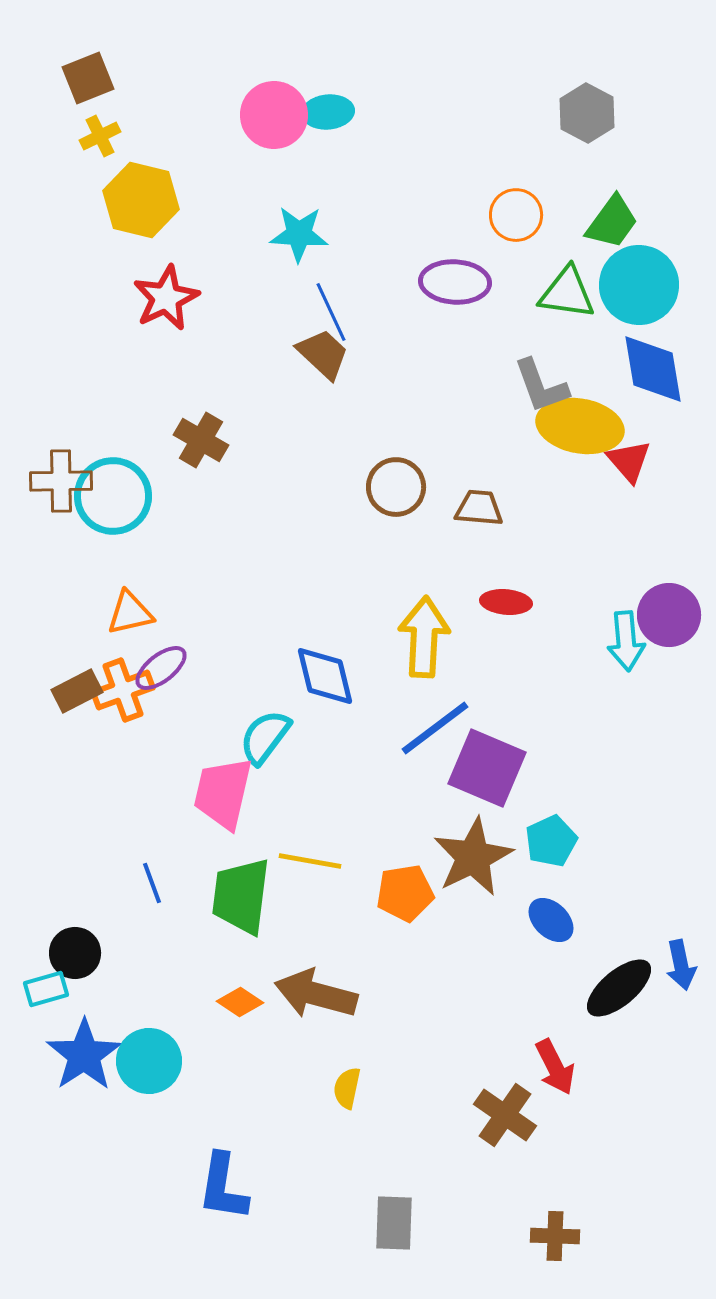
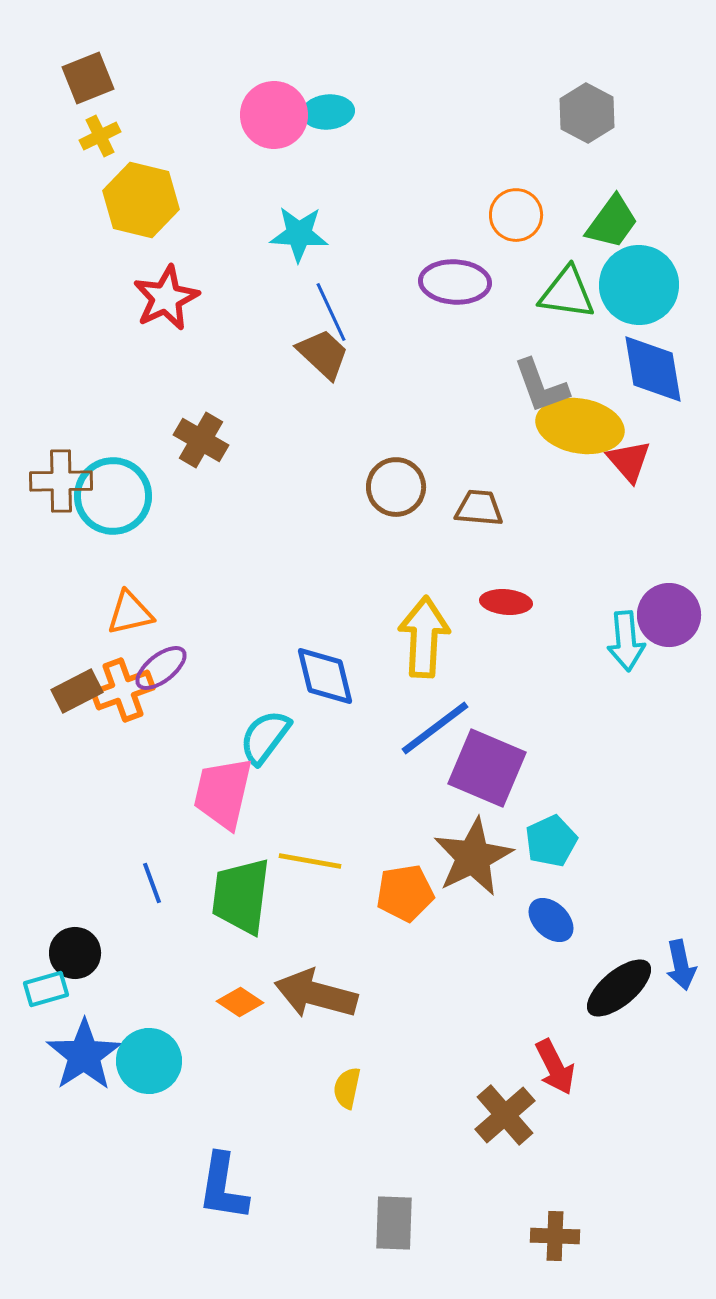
brown cross at (505, 1115): rotated 14 degrees clockwise
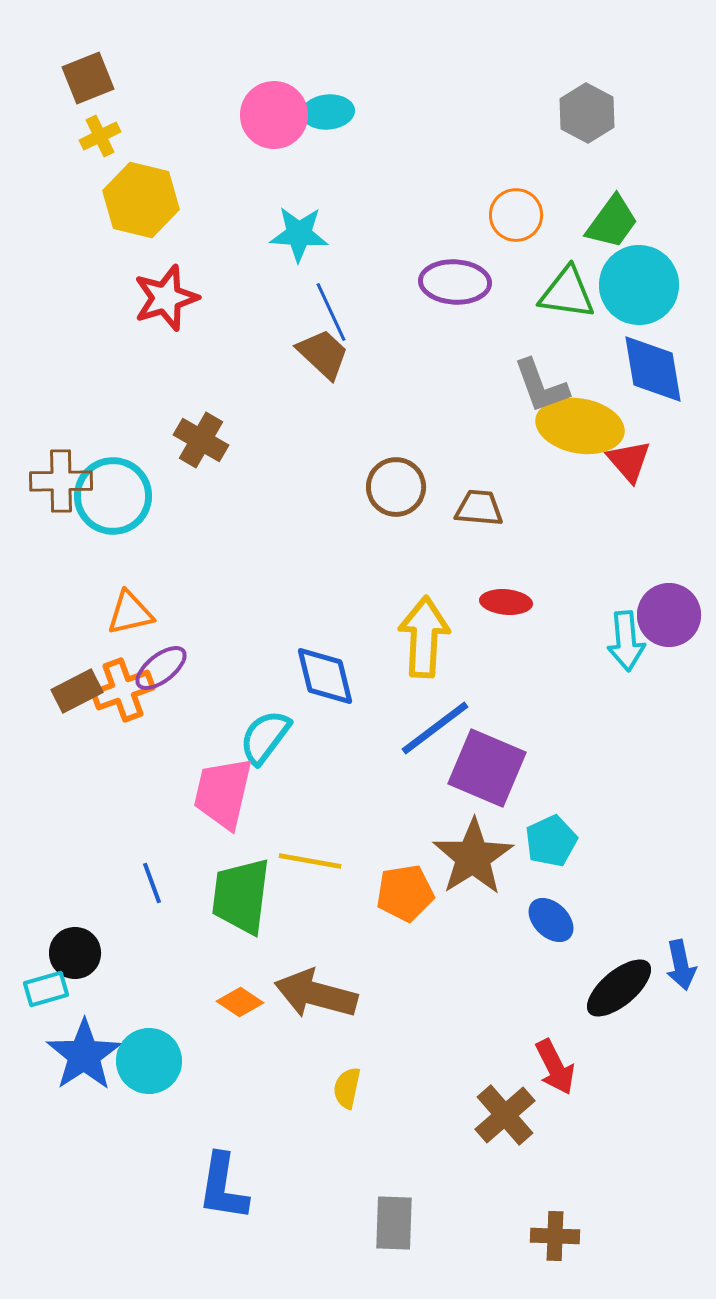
red star at (166, 298): rotated 8 degrees clockwise
brown star at (473, 857): rotated 6 degrees counterclockwise
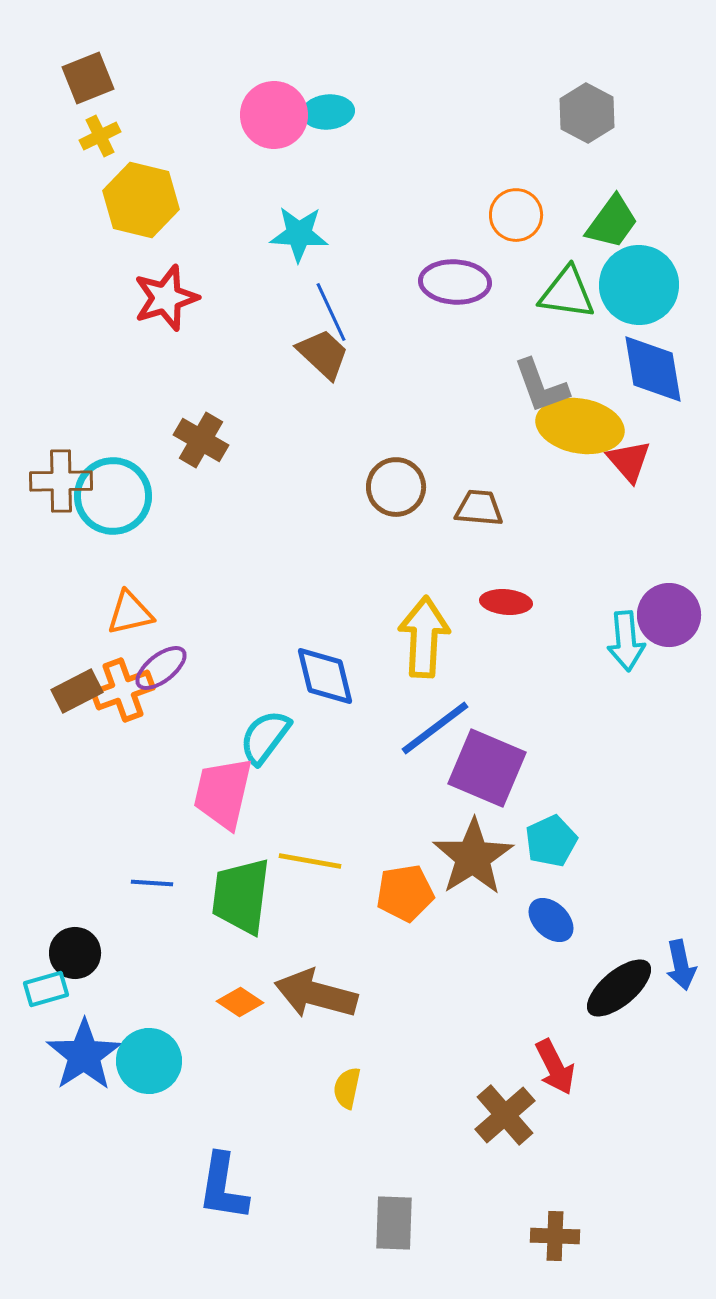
blue line at (152, 883): rotated 66 degrees counterclockwise
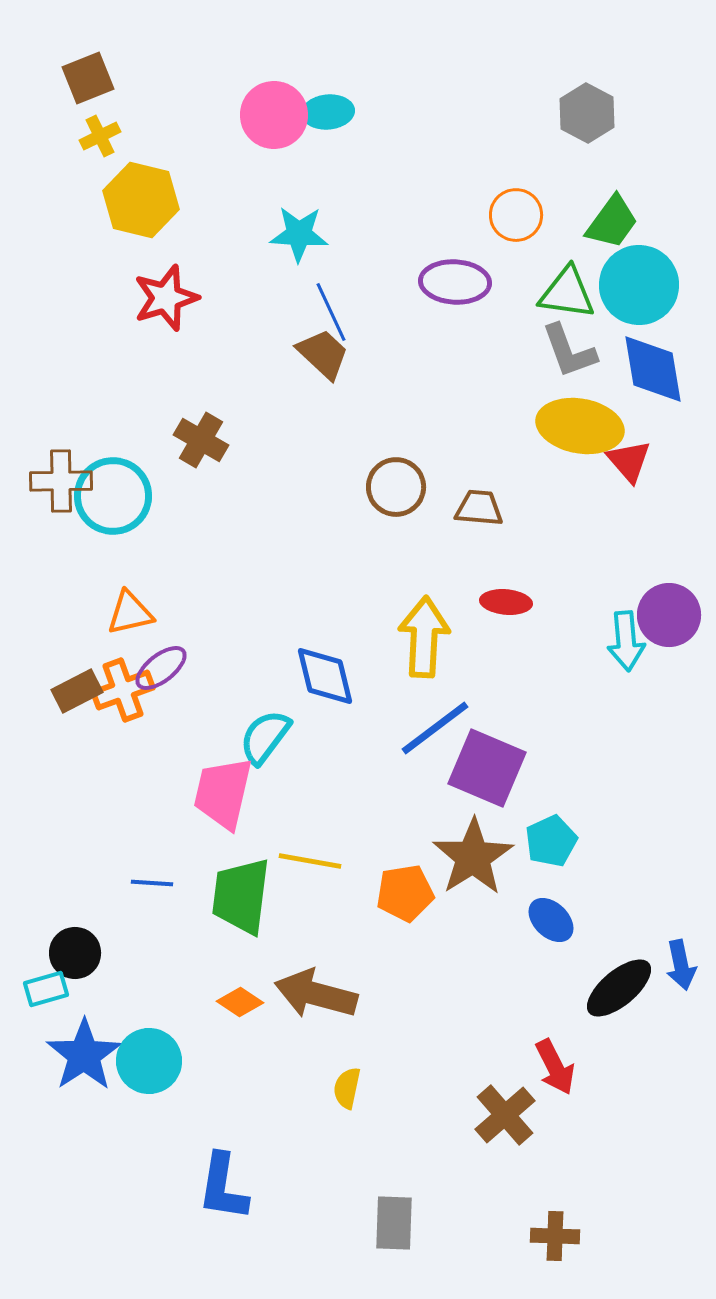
gray L-shape at (541, 386): moved 28 px right, 35 px up
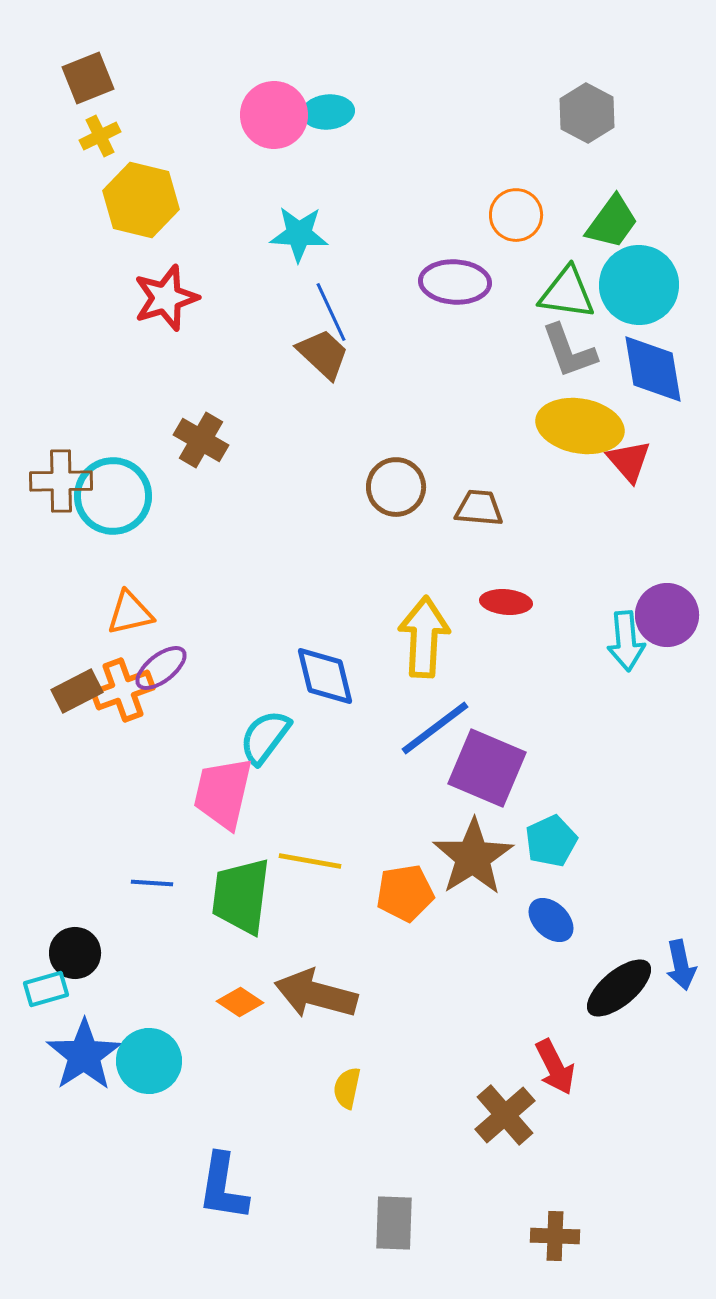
purple circle at (669, 615): moved 2 px left
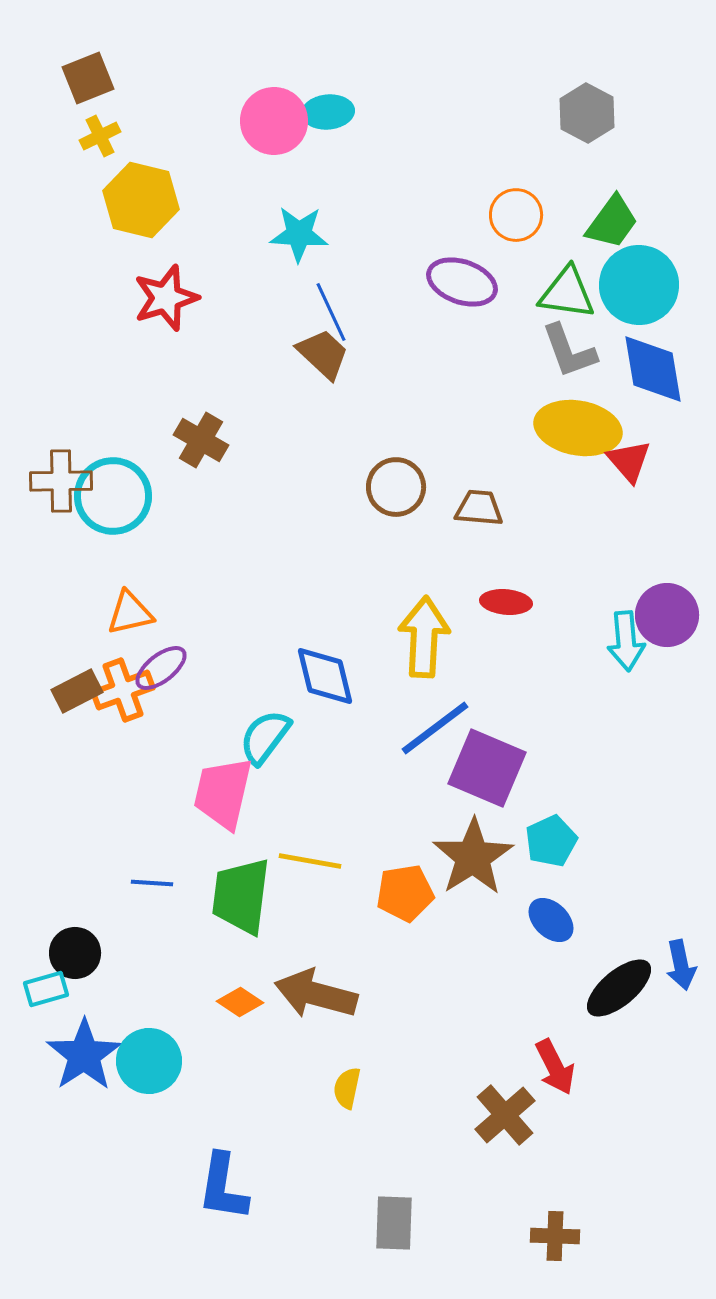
pink circle at (274, 115): moved 6 px down
purple ellipse at (455, 282): moved 7 px right; rotated 16 degrees clockwise
yellow ellipse at (580, 426): moved 2 px left, 2 px down
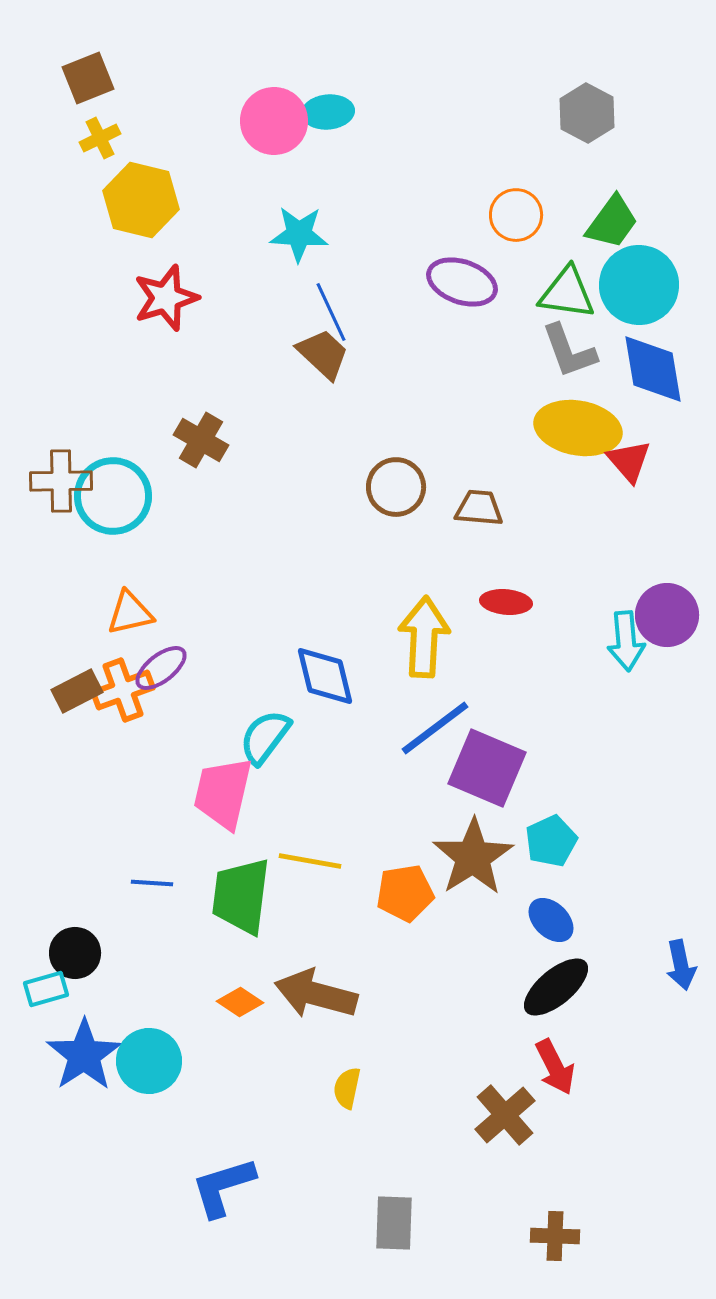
yellow cross at (100, 136): moved 2 px down
black ellipse at (619, 988): moved 63 px left, 1 px up
blue L-shape at (223, 1187): rotated 64 degrees clockwise
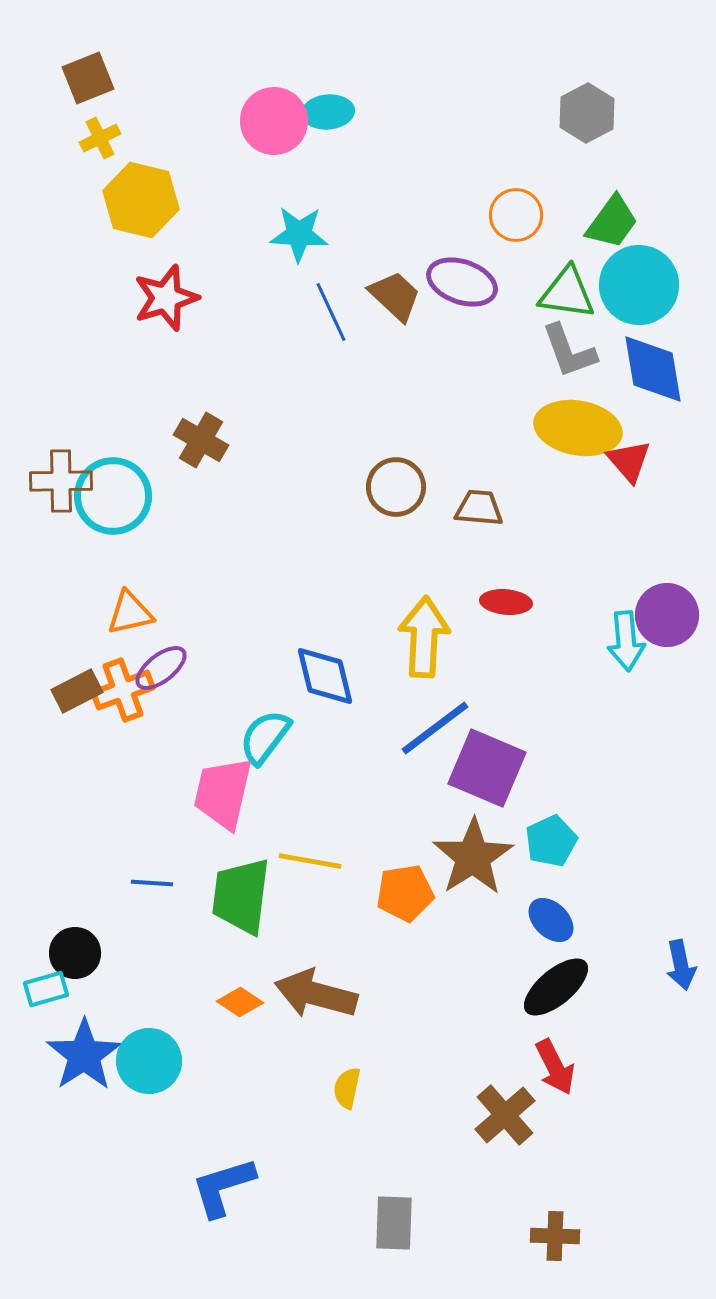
gray hexagon at (587, 113): rotated 4 degrees clockwise
brown trapezoid at (323, 354): moved 72 px right, 58 px up
